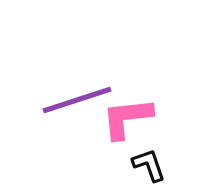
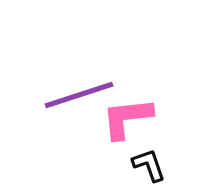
purple line: moved 2 px right, 5 px up
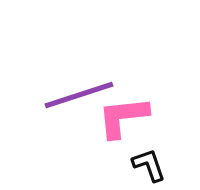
pink L-shape: moved 4 px left, 1 px up
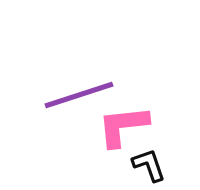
pink L-shape: moved 9 px down
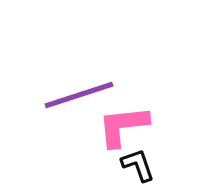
black L-shape: moved 11 px left
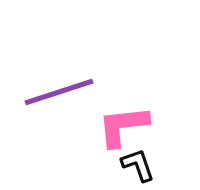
purple line: moved 20 px left, 3 px up
